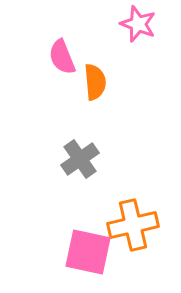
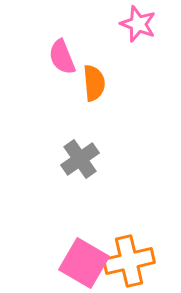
orange semicircle: moved 1 px left, 1 px down
orange cross: moved 4 px left, 36 px down
pink square: moved 4 px left, 11 px down; rotated 18 degrees clockwise
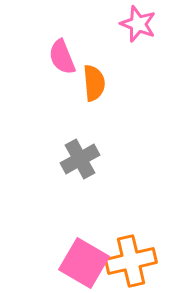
gray cross: rotated 6 degrees clockwise
orange cross: moved 2 px right
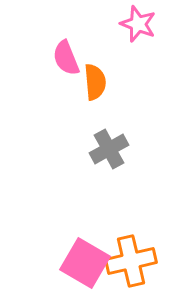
pink semicircle: moved 4 px right, 1 px down
orange semicircle: moved 1 px right, 1 px up
gray cross: moved 29 px right, 10 px up
pink square: moved 1 px right
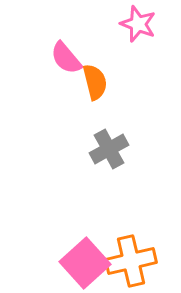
pink semicircle: rotated 18 degrees counterclockwise
orange semicircle: rotated 9 degrees counterclockwise
pink square: rotated 18 degrees clockwise
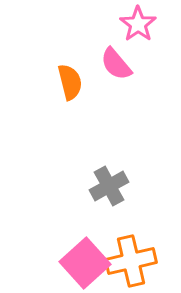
pink star: rotated 15 degrees clockwise
pink semicircle: moved 50 px right, 6 px down
orange semicircle: moved 25 px left
gray cross: moved 37 px down
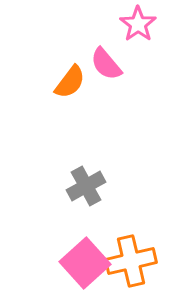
pink semicircle: moved 10 px left
orange semicircle: rotated 51 degrees clockwise
gray cross: moved 23 px left
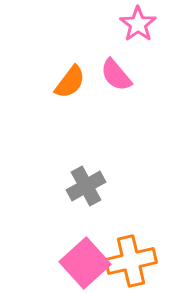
pink semicircle: moved 10 px right, 11 px down
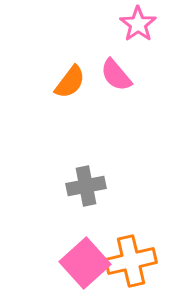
gray cross: rotated 18 degrees clockwise
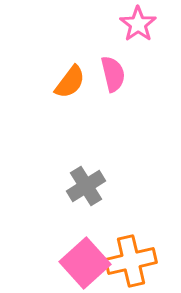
pink semicircle: moved 3 px left, 1 px up; rotated 153 degrees counterclockwise
gray cross: rotated 21 degrees counterclockwise
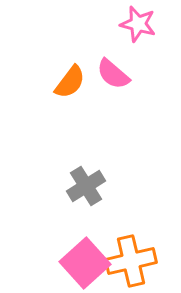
pink star: rotated 21 degrees counterclockwise
pink semicircle: rotated 144 degrees clockwise
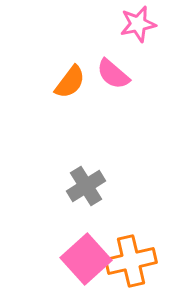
pink star: rotated 27 degrees counterclockwise
pink square: moved 1 px right, 4 px up
